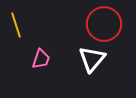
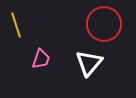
white triangle: moved 3 px left, 4 px down
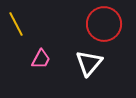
yellow line: moved 1 px up; rotated 10 degrees counterclockwise
pink trapezoid: rotated 10 degrees clockwise
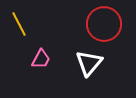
yellow line: moved 3 px right
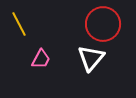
red circle: moved 1 px left
white triangle: moved 2 px right, 5 px up
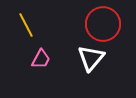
yellow line: moved 7 px right, 1 px down
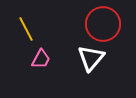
yellow line: moved 4 px down
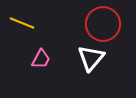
yellow line: moved 4 px left, 6 px up; rotated 40 degrees counterclockwise
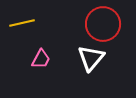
yellow line: rotated 35 degrees counterclockwise
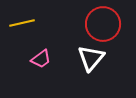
pink trapezoid: rotated 25 degrees clockwise
